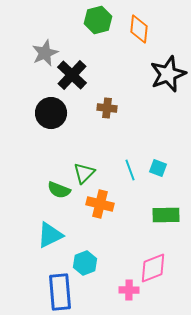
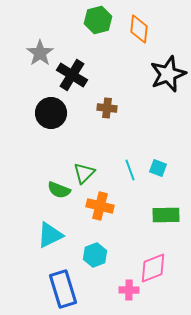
gray star: moved 5 px left; rotated 12 degrees counterclockwise
black cross: rotated 12 degrees counterclockwise
orange cross: moved 2 px down
cyan hexagon: moved 10 px right, 8 px up
blue rectangle: moved 3 px right, 3 px up; rotated 12 degrees counterclockwise
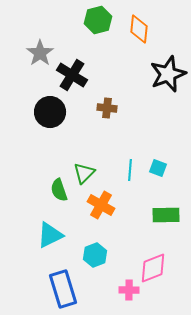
black circle: moved 1 px left, 1 px up
cyan line: rotated 25 degrees clockwise
green semicircle: rotated 50 degrees clockwise
orange cross: moved 1 px right, 1 px up; rotated 16 degrees clockwise
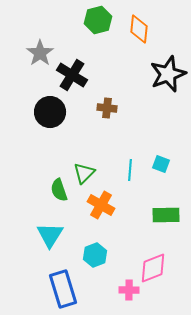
cyan square: moved 3 px right, 4 px up
cyan triangle: rotated 32 degrees counterclockwise
